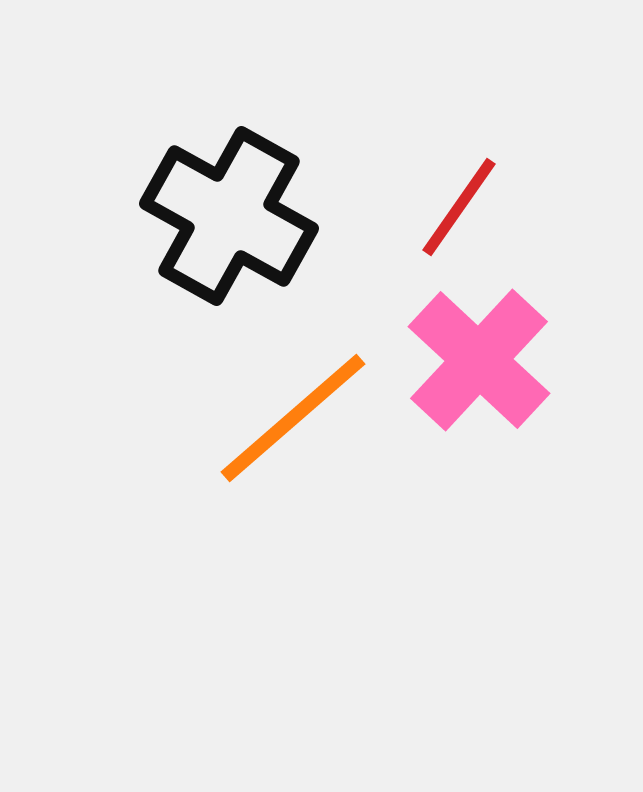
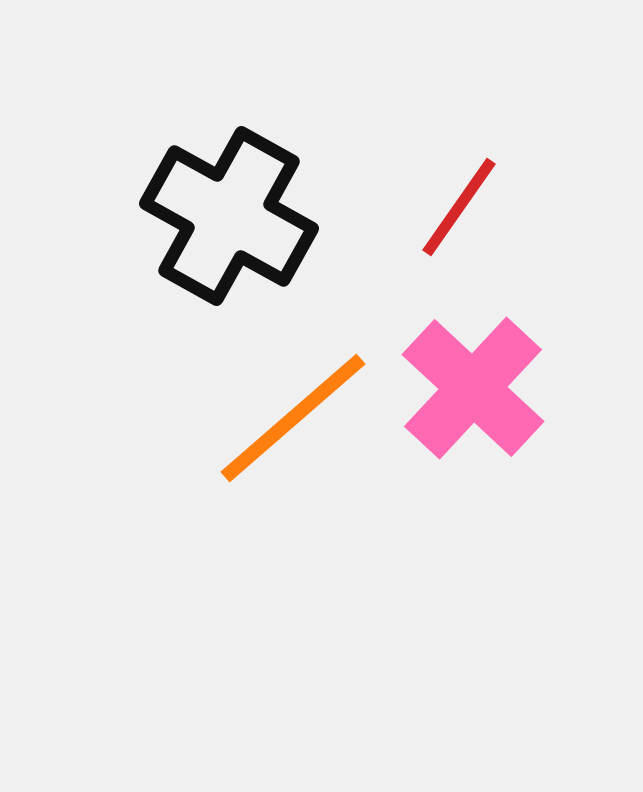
pink cross: moved 6 px left, 28 px down
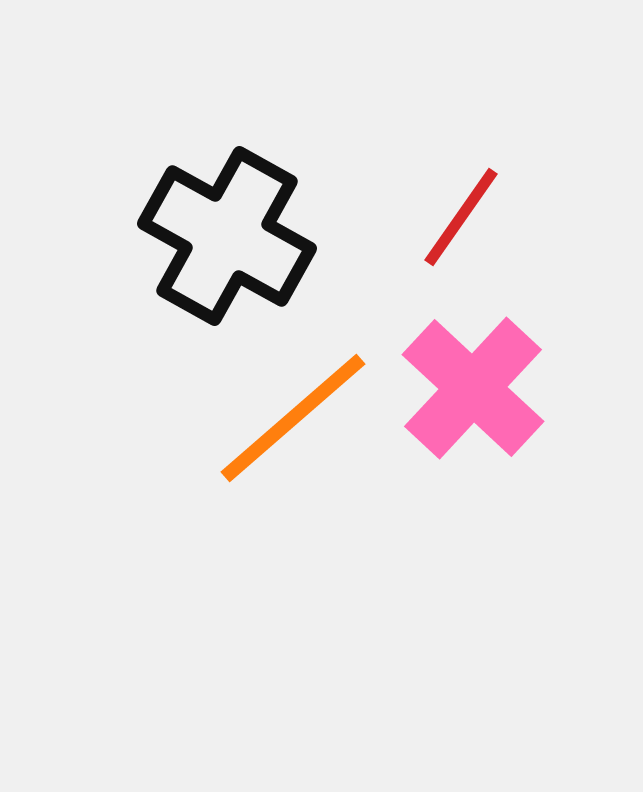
red line: moved 2 px right, 10 px down
black cross: moved 2 px left, 20 px down
